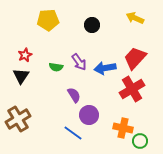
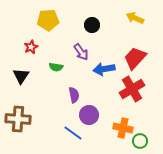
red star: moved 6 px right, 8 px up
purple arrow: moved 2 px right, 10 px up
blue arrow: moved 1 px left, 1 px down
purple semicircle: rotated 21 degrees clockwise
brown cross: rotated 35 degrees clockwise
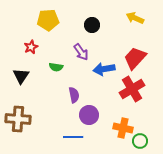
blue line: moved 4 px down; rotated 36 degrees counterclockwise
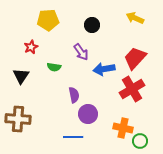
green semicircle: moved 2 px left
purple circle: moved 1 px left, 1 px up
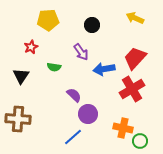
purple semicircle: rotated 35 degrees counterclockwise
blue line: rotated 42 degrees counterclockwise
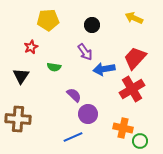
yellow arrow: moved 1 px left
purple arrow: moved 4 px right
blue line: rotated 18 degrees clockwise
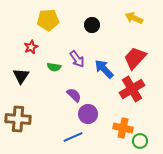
purple arrow: moved 8 px left, 7 px down
blue arrow: rotated 55 degrees clockwise
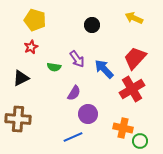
yellow pentagon: moved 13 px left; rotated 20 degrees clockwise
black triangle: moved 2 px down; rotated 30 degrees clockwise
purple semicircle: moved 2 px up; rotated 77 degrees clockwise
